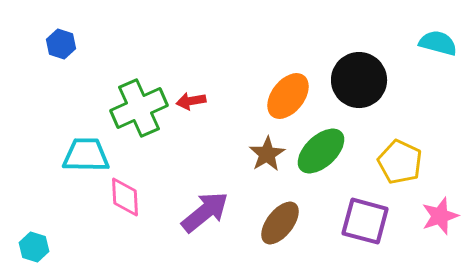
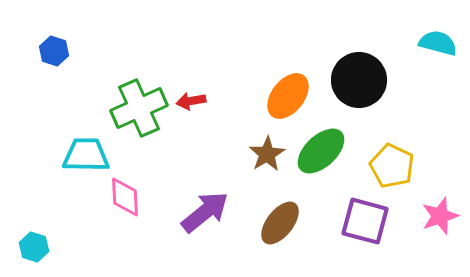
blue hexagon: moved 7 px left, 7 px down
yellow pentagon: moved 8 px left, 4 px down
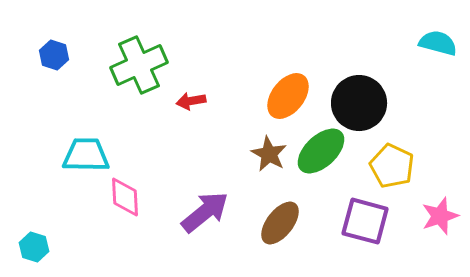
blue hexagon: moved 4 px down
black circle: moved 23 px down
green cross: moved 43 px up
brown star: moved 2 px right; rotated 12 degrees counterclockwise
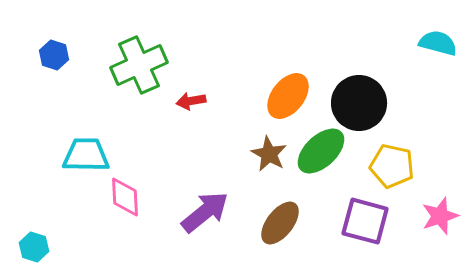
yellow pentagon: rotated 12 degrees counterclockwise
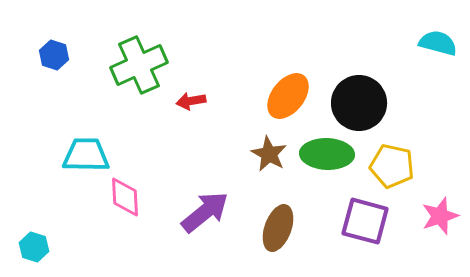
green ellipse: moved 6 px right, 3 px down; rotated 45 degrees clockwise
brown ellipse: moved 2 px left, 5 px down; rotated 18 degrees counterclockwise
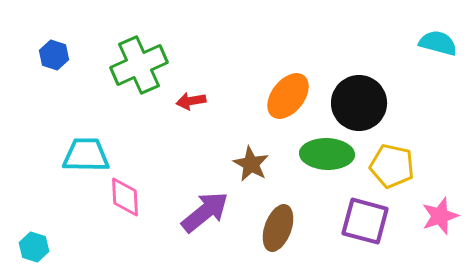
brown star: moved 18 px left, 10 px down
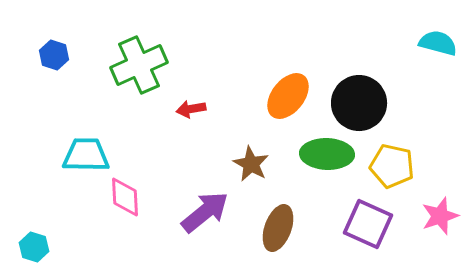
red arrow: moved 8 px down
purple square: moved 3 px right, 3 px down; rotated 9 degrees clockwise
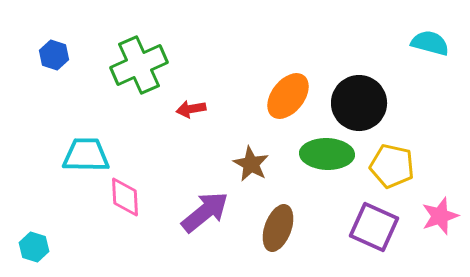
cyan semicircle: moved 8 px left
purple square: moved 6 px right, 3 px down
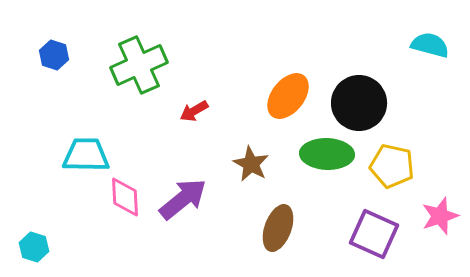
cyan semicircle: moved 2 px down
red arrow: moved 3 px right, 2 px down; rotated 20 degrees counterclockwise
purple arrow: moved 22 px left, 13 px up
purple square: moved 7 px down
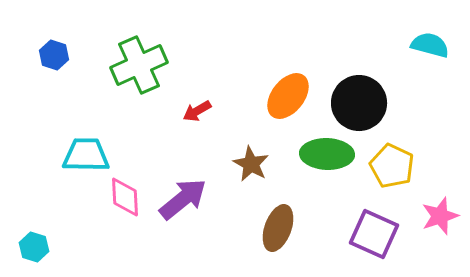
red arrow: moved 3 px right
yellow pentagon: rotated 12 degrees clockwise
